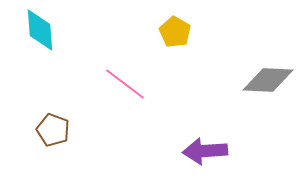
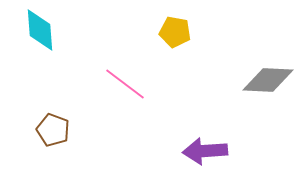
yellow pentagon: rotated 20 degrees counterclockwise
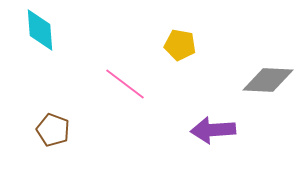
yellow pentagon: moved 5 px right, 13 px down
purple arrow: moved 8 px right, 21 px up
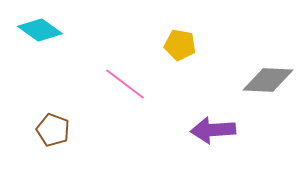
cyan diamond: rotated 51 degrees counterclockwise
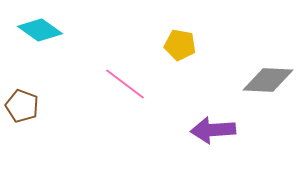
brown pentagon: moved 31 px left, 24 px up
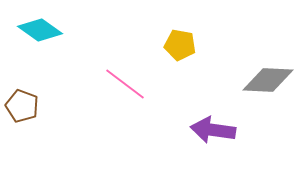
purple arrow: rotated 12 degrees clockwise
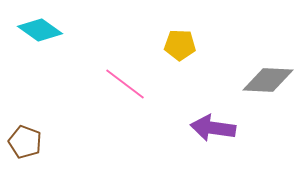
yellow pentagon: rotated 8 degrees counterclockwise
brown pentagon: moved 3 px right, 36 px down
purple arrow: moved 2 px up
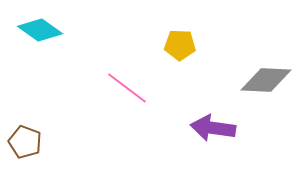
gray diamond: moved 2 px left
pink line: moved 2 px right, 4 px down
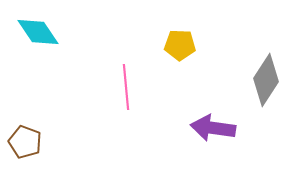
cyan diamond: moved 2 px left, 2 px down; rotated 21 degrees clockwise
gray diamond: rotated 60 degrees counterclockwise
pink line: moved 1 px left, 1 px up; rotated 48 degrees clockwise
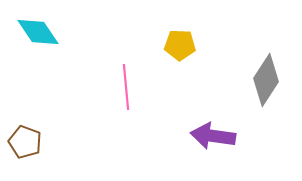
purple arrow: moved 8 px down
